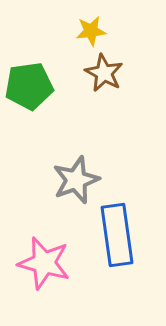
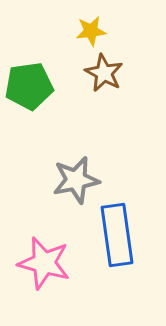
gray star: rotated 9 degrees clockwise
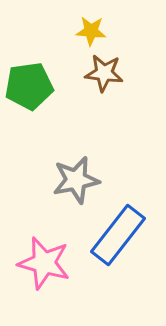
yellow star: rotated 12 degrees clockwise
brown star: rotated 21 degrees counterclockwise
blue rectangle: moved 1 px right; rotated 46 degrees clockwise
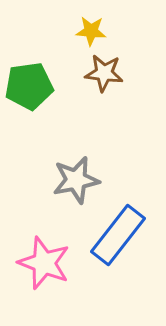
pink star: rotated 6 degrees clockwise
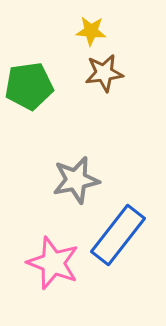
brown star: rotated 15 degrees counterclockwise
pink star: moved 9 px right
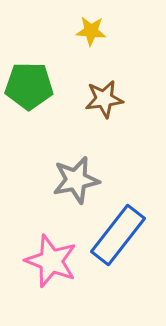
brown star: moved 26 px down
green pentagon: rotated 9 degrees clockwise
pink star: moved 2 px left, 2 px up
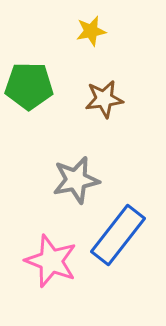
yellow star: rotated 16 degrees counterclockwise
